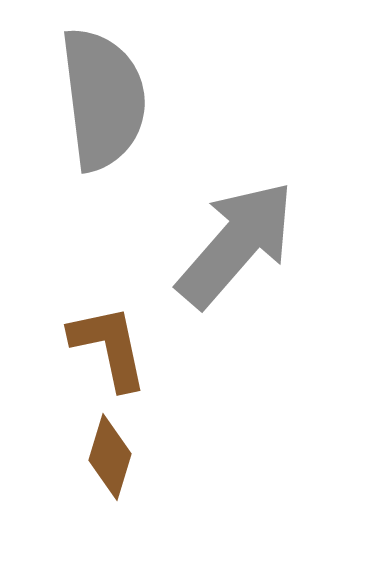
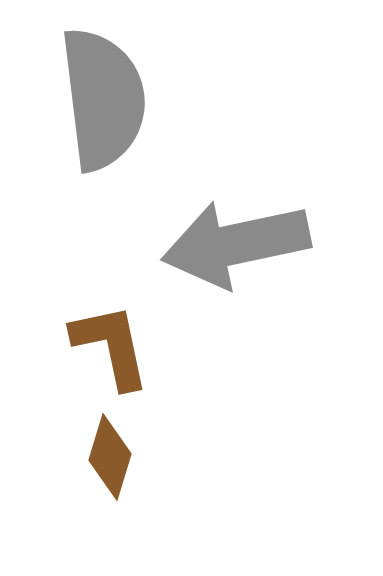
gray arrow: rotated 143 degrees counterclockwise
brown L-shape: moved 2 px right, 1 px up
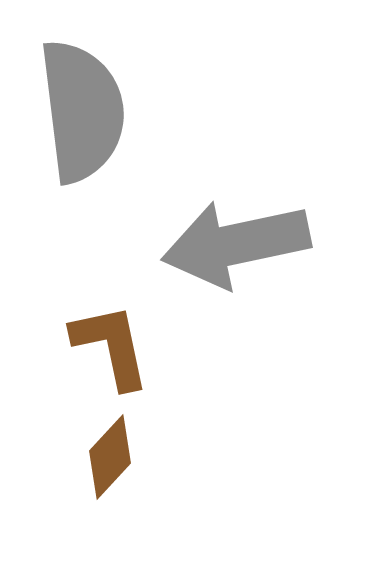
gray semicircle: moved 21 px left, 12 px down
brown diamond: rotated 26 degrees clockwise
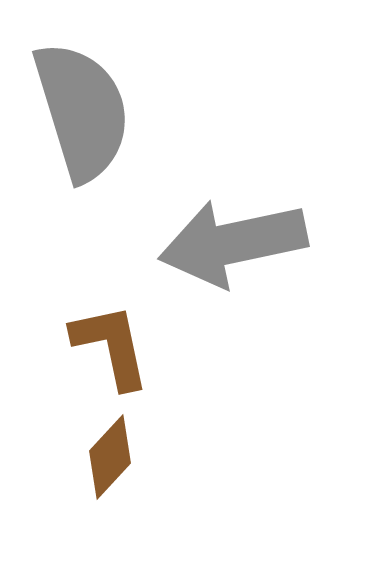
gray semicircle: rotated 10 degrees counterclockwise
gray arrow: moved 3 px left, 1 px up
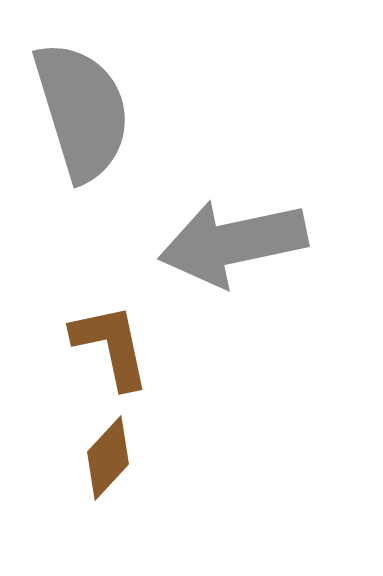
brown diamond: moved 2 px left, 1 px down
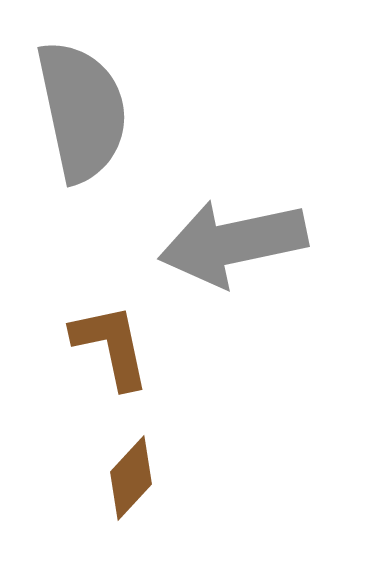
gray semicircle: rotated 5 degrees clockwise
brown diamond: moved 23 px right, 20 px down
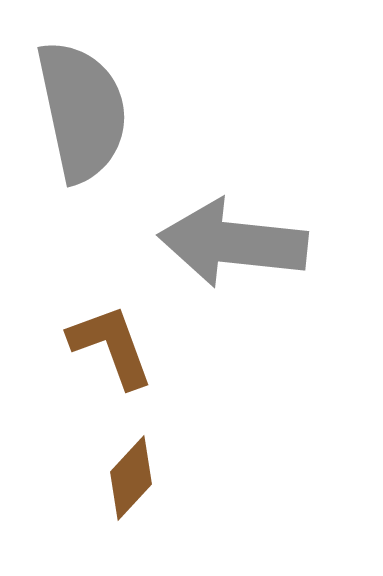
gray arrow: rotated 18 degrees clockwise
brown L-shape: rotated 8 degrees counterclockwise
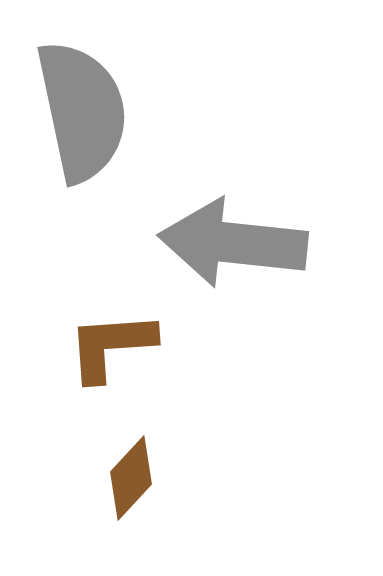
brown L-shape: rotated 74 degrees counterclockwise
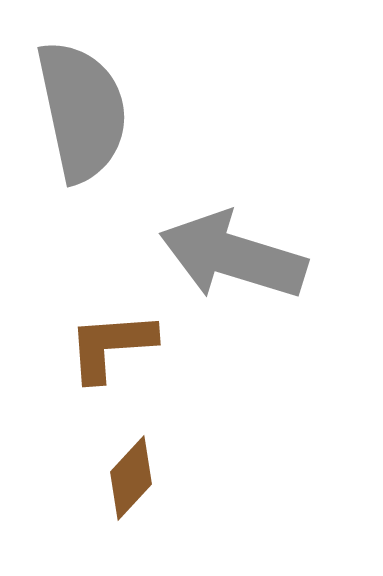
gray arrow: moved 13 px down; rotated 11 degrees clockwise
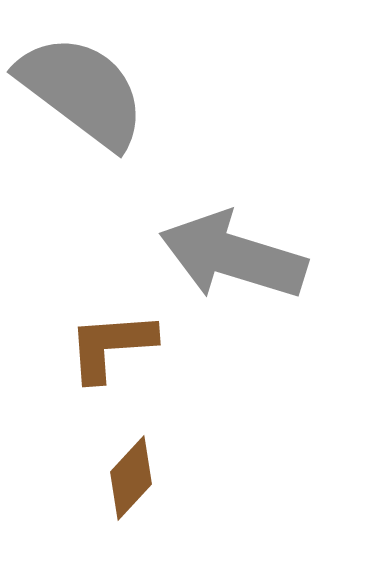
gray semicircle: moved 20 px up; rotated 41 degrees counterclockwise
